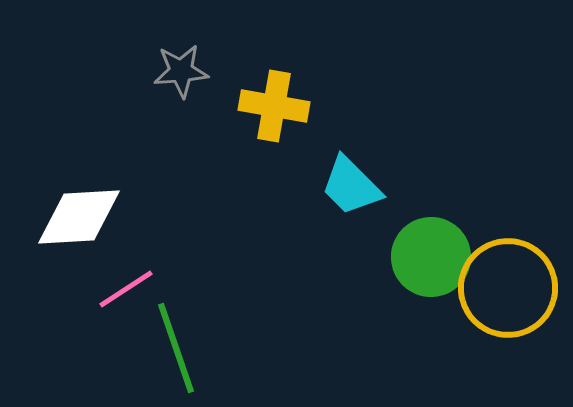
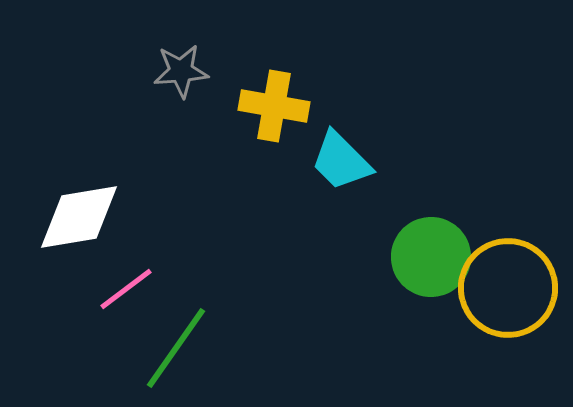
cyan trapezoid: moved 10 px left, 25 px up
white diamond: rotated 6 degrees counterclockwise
pink line: rotated 4 degrees counterclockwise
green line: rotated 54 degrees clockwise
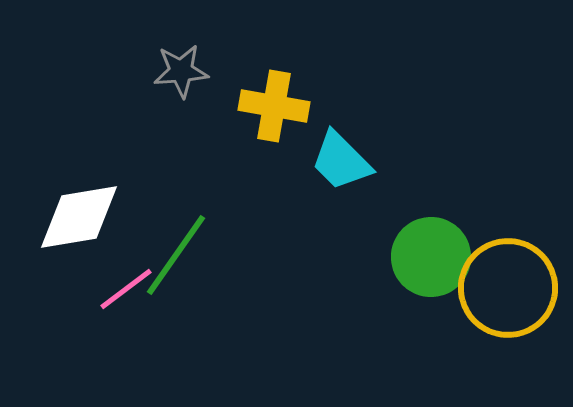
green line: moved 93 px up
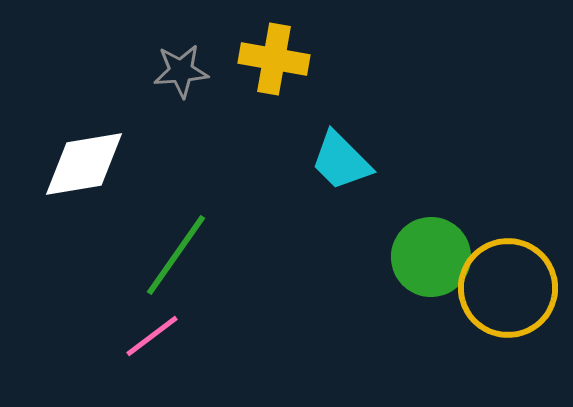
yellow cross: moved 47 px up
white diamond: moved 5 px right, 53 px up
pink line: moved 26 px right, 47 px down
